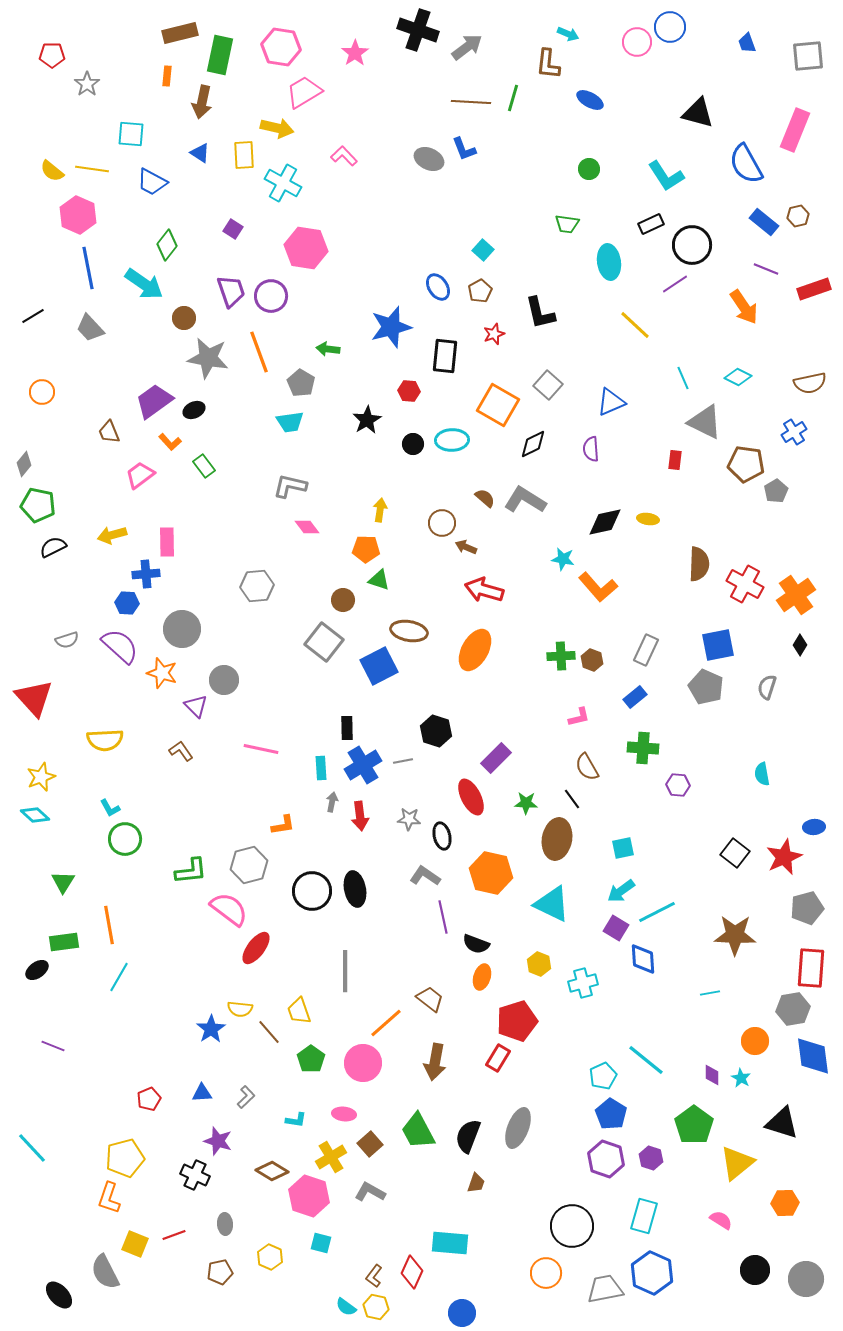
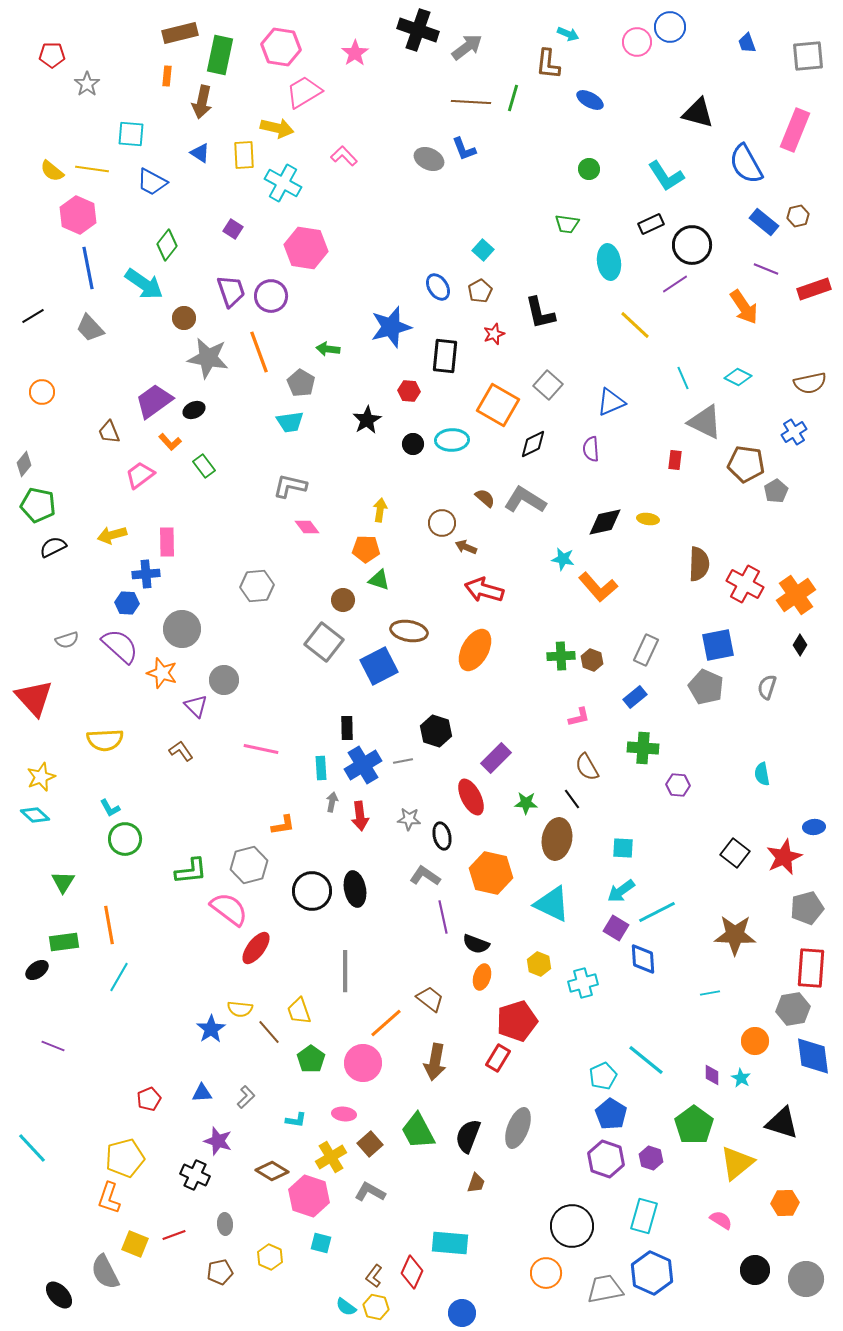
cyan square at (623, 848): rotated 15 degrees clockwise
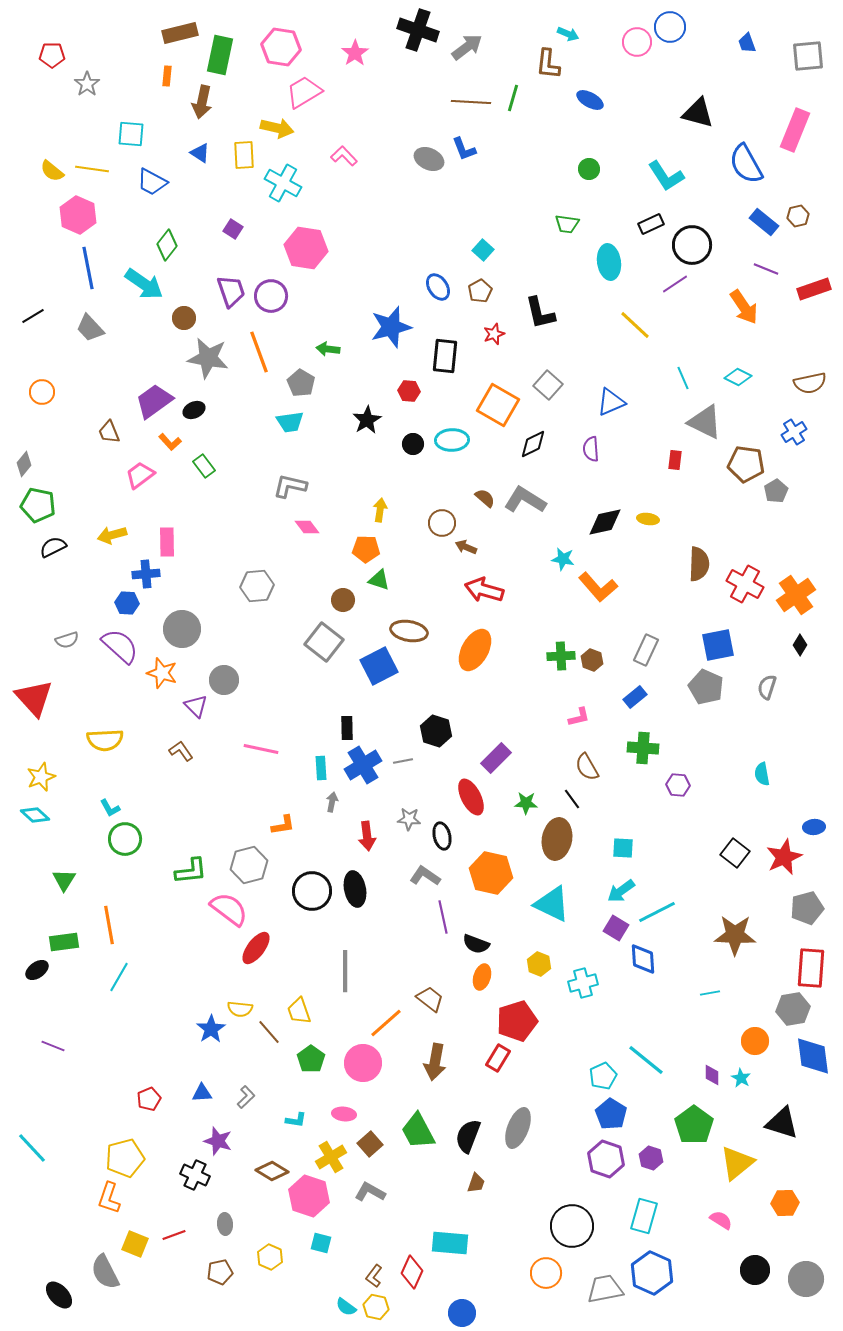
red arrow at (360, 816): moved 7 px right, 20 px down
green triangle at (63, 882): moved 1 px right, 2 px up
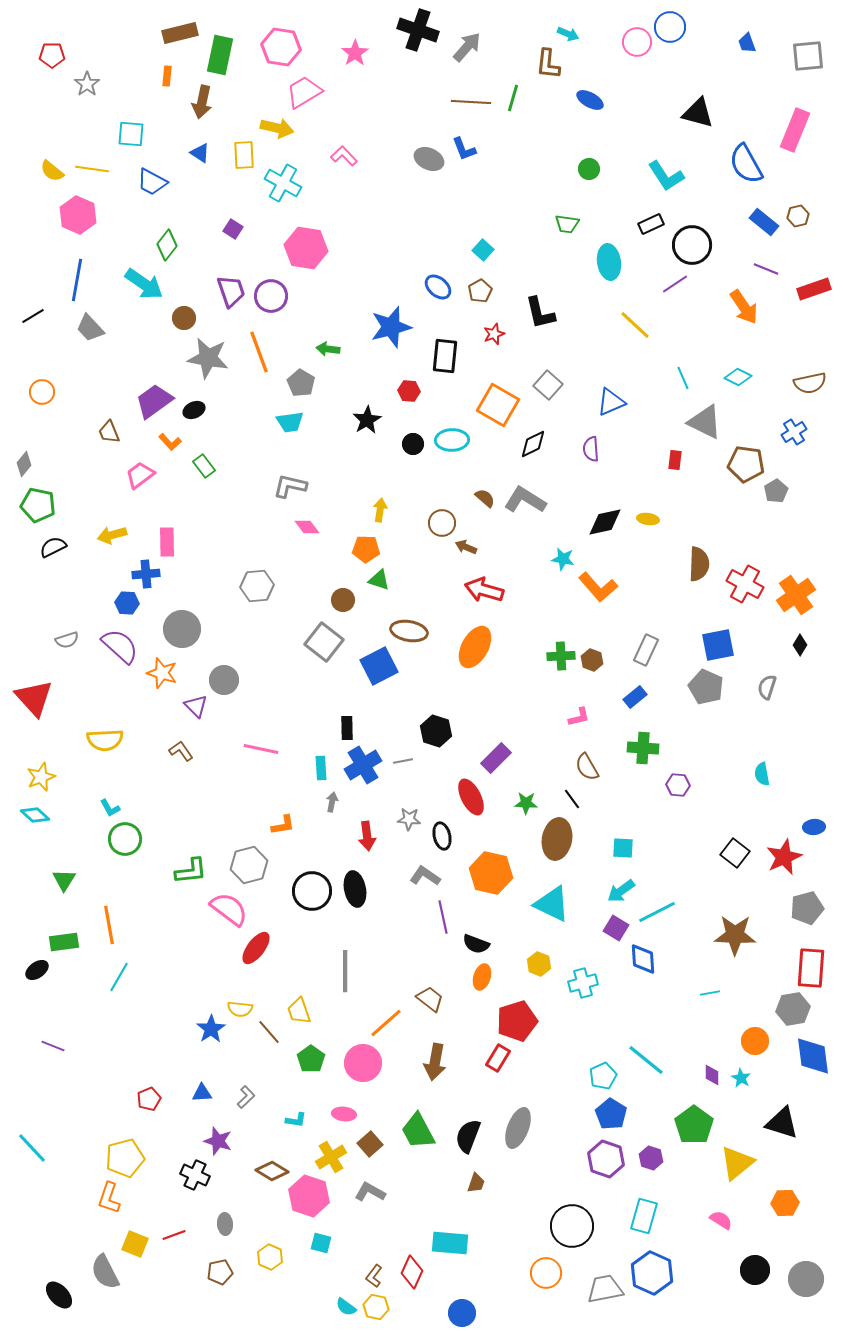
gray arrow at (467, 47): rotated 12 degrees counterclockwise
blue line at (88, 268): moved 11 px left, 12 px down; rotated 21 degrees clockwise
blue ellipse at (438, 287): rotated 16 degrees counterclockwise
orange ellipse at (475, 650): moved 3 px up
